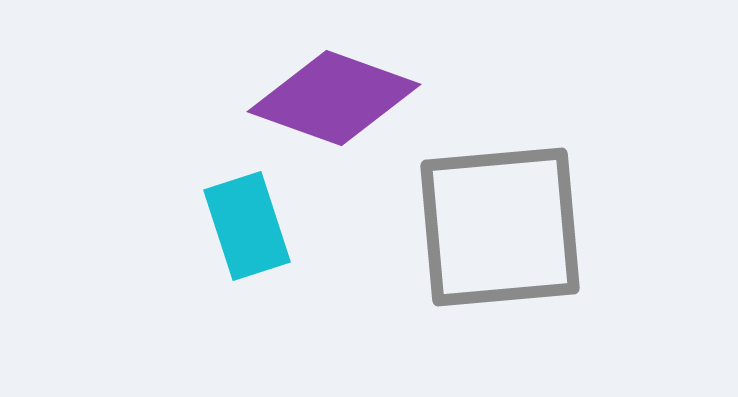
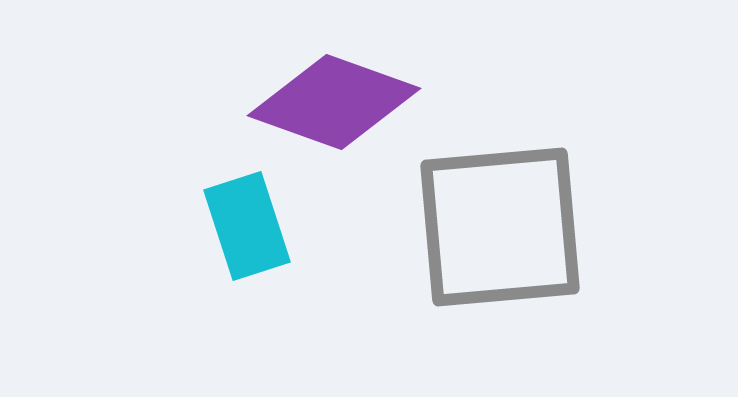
purple diamond: moved 4 px down
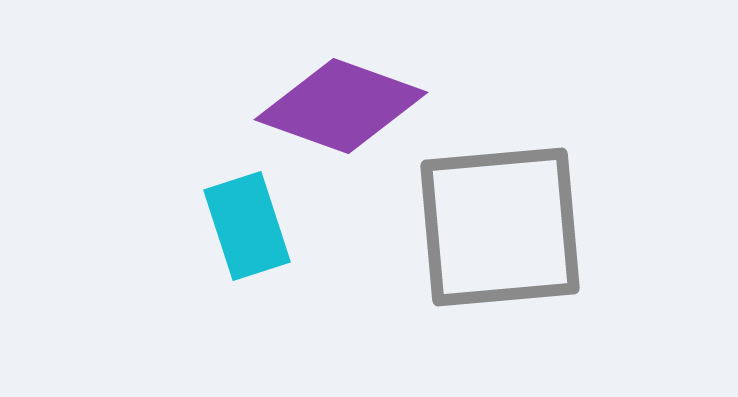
purple diamond: moved 7 px right, 4 px down
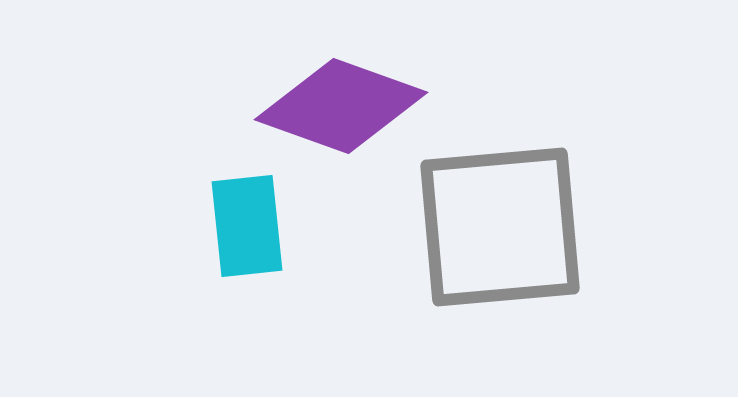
cyan rectangle: rotated 12 degrees clockwise
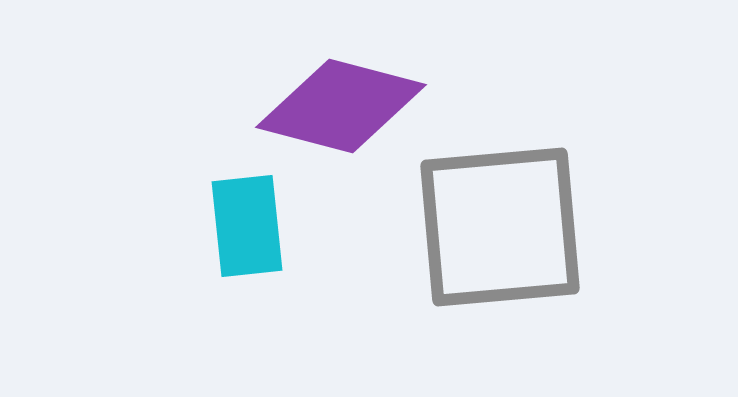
purple diamond: rotated 5 degrees counterclockwise
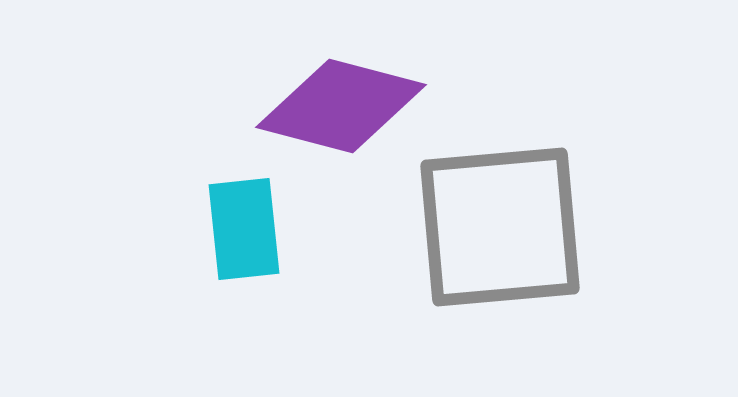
cyan rectangle: moved 3 px left, 3 px down
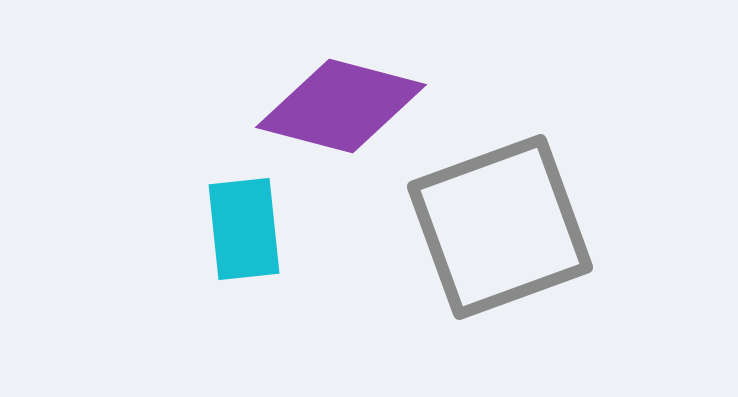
gray square: rotated 15 degrees counterclockwise
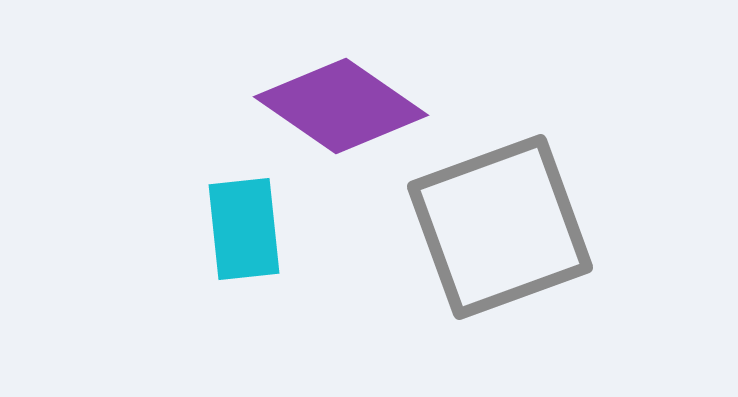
purple diamond: rotated 20 degrees clockwise
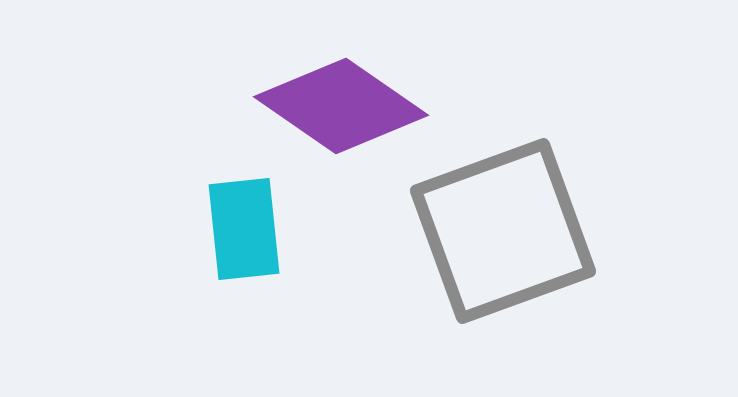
gray square: moved 3 px right, 4 px down
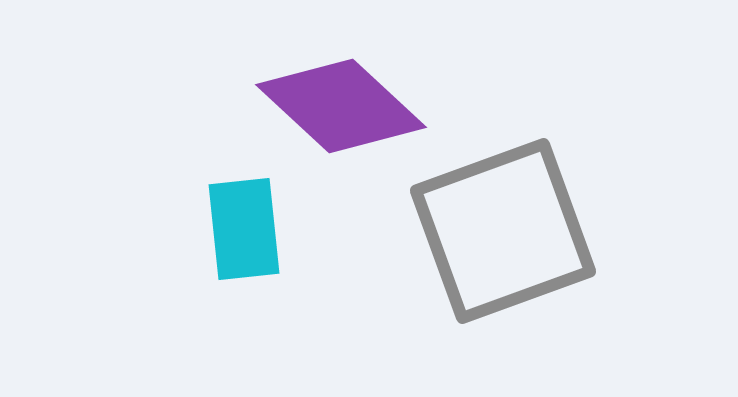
purple diamond: rotated 8 degrees clockwise
